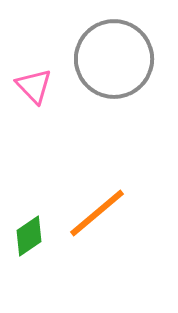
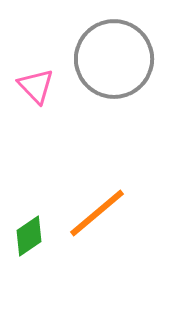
pink triangle: moved 2 px right
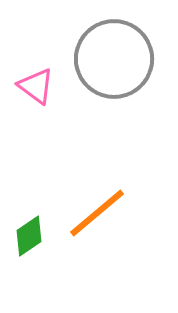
pink triangle: rotated 9 degrees counterclockwise
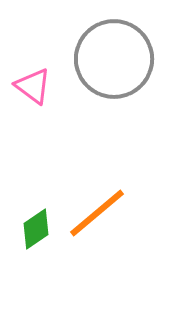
pink triangle: moved 3 px left
green diamond: moved 7 px right, 7 px up
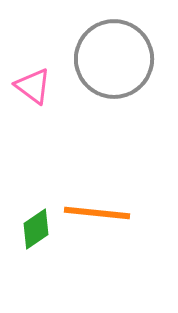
orange line: rotated 46 degrees clockwise
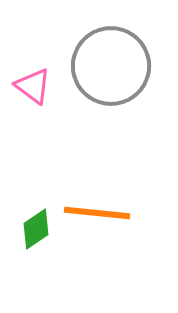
gray circle: moved 3 px left, 7 px down
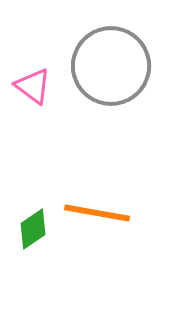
orange line: rotated 4 degrees clockwise
green diamond: moved 3 px left
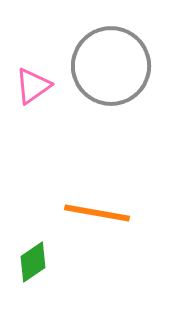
pink triangle: rotated 48 degrees clockwise
green diamond: moved 33 px down
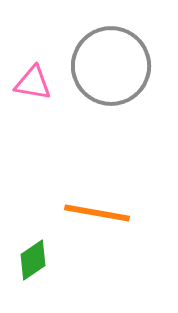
pink triangle: moved 3 px up; rotated 45 degrees clockwise
green diamond: moved 2 px up
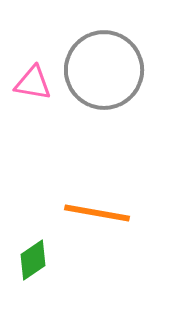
gray circle: moved 7 px left, 4 px down
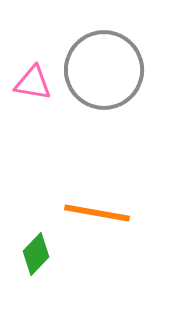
green diamond: moved 3 px right, 6 px up; rotated 12 degrees counterclockwise
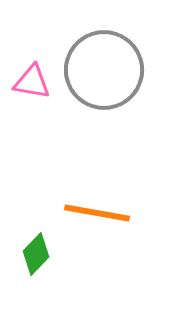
pink triangle: moved 1 px left, 1 px up
